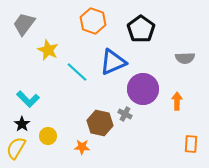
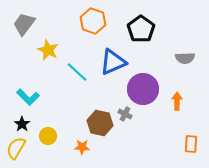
cyan L-shape: moved 2 px up
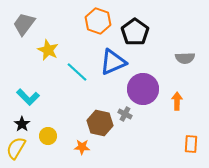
orange hexagon: moved 5 px right
black pentagon: moved 6 px left, 3 px down
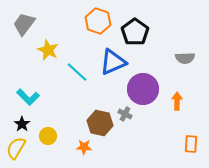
orange star: moved 2 px right
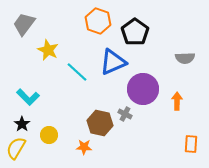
yellow circle: moved 1 px right, 1 px up
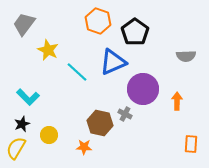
gray semicircle: moved 1 px right, 2 px up
black star: rotated 14 degrees clockwise
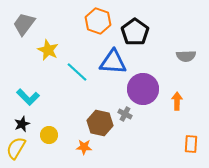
blue triangle: rotated 28 degrees clockwise
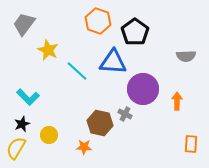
cyan line: moved 1 px up
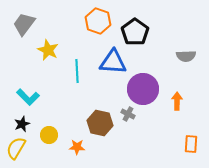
cyan line: rotated 45 degrees clockwise
gray cross: moved 3 px right
orange star: moved 7 px left
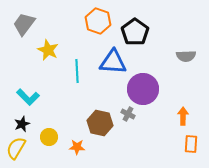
orange arrow: moved 6 px right, 15 px down
yellow circle: moved 2 px down
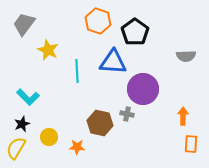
gray cross: moved 1 px left; rotated 16 degrees counterclockwise
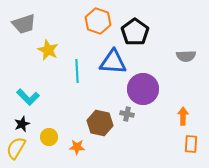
gray trapezoid: rotated 145 degrees counterclockwise
